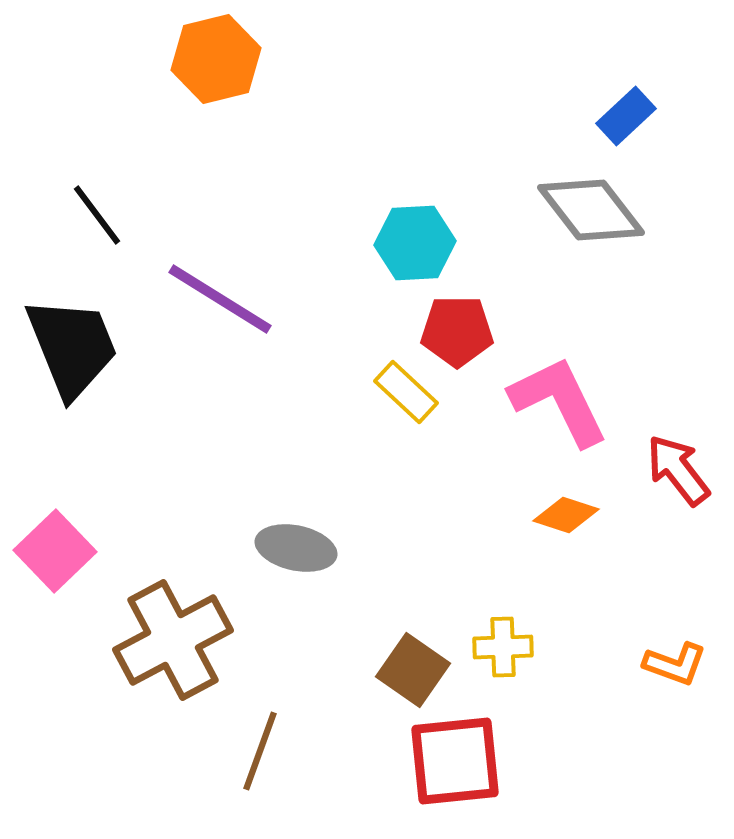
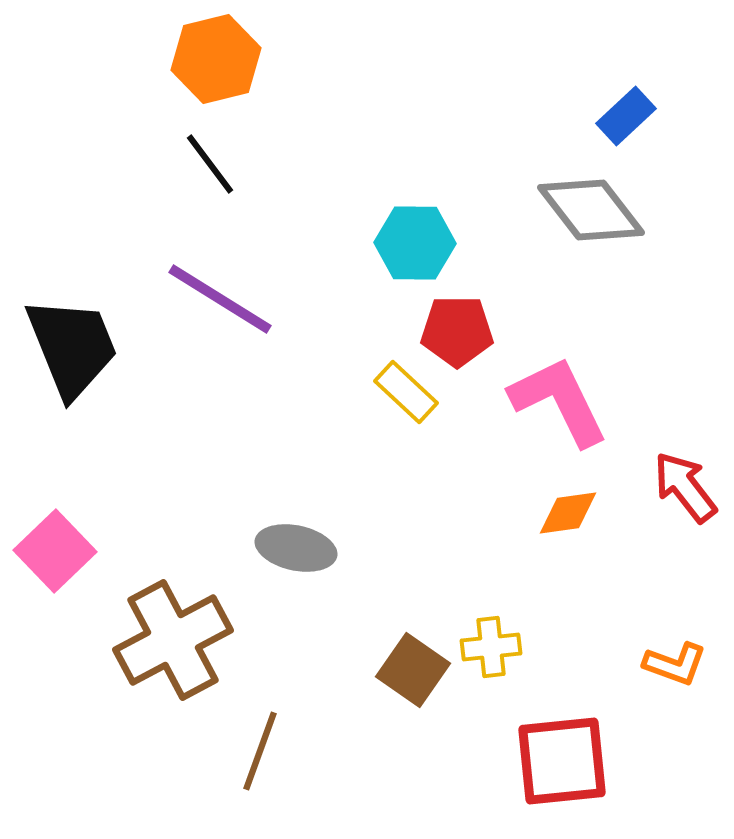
black line: moved 113 px right, 51 px up
cyan hexagon: rotated 4 degrees clockwise
red arrow: moved 7 px right, 17 px down
orange diamond: moved 2 px right, 2 px up; rotated 26 degrees counterclockwise
yellow cross: moved 12 px left; rotated 4 degrees counterclockwise
red square: moved 107 px right
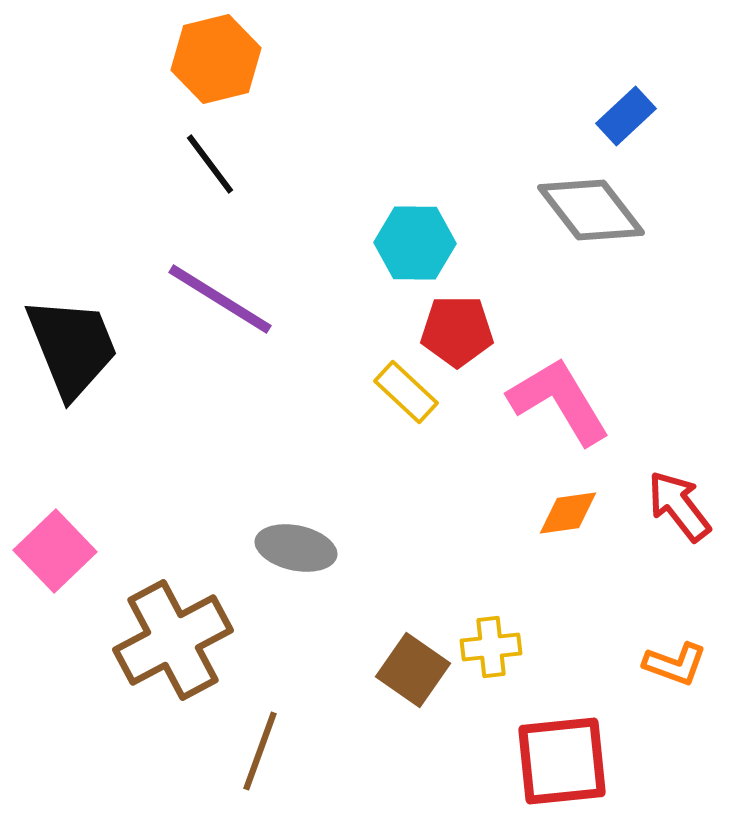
pink L-shape: rotated 5 degrees counterclockwise
red arrow: moved 6 px left, 19 px down
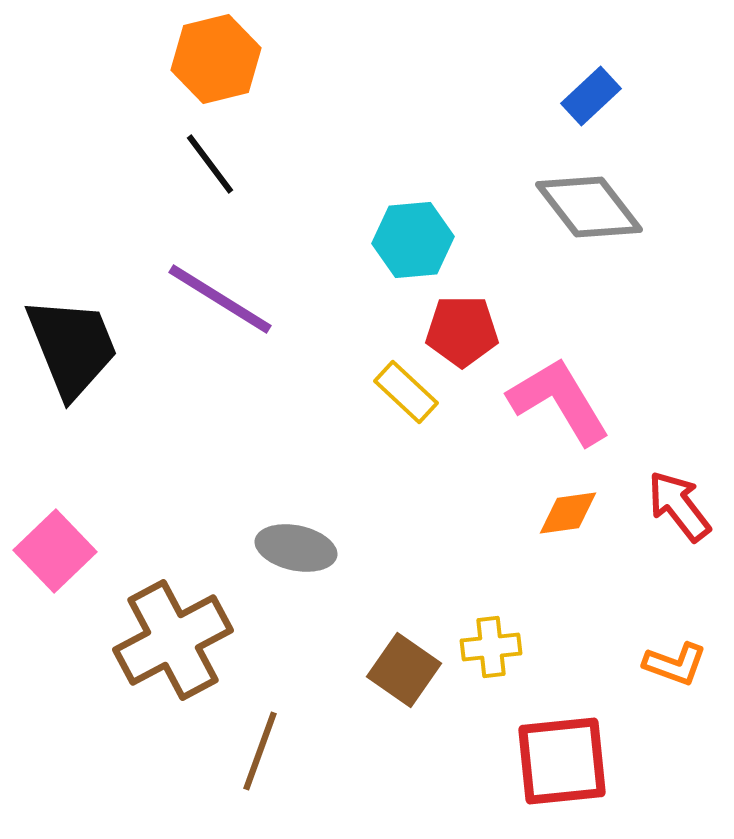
blue rectangle: moved 35 px left, 20 px up
gray diamond: moved 2 px left, 3 px up
cyan hexagon: moved 2 px left, 3 px up; rotated 6 degrees counterclockwise
red pentagon: moved 5 px right
brown square: moved 9 px left
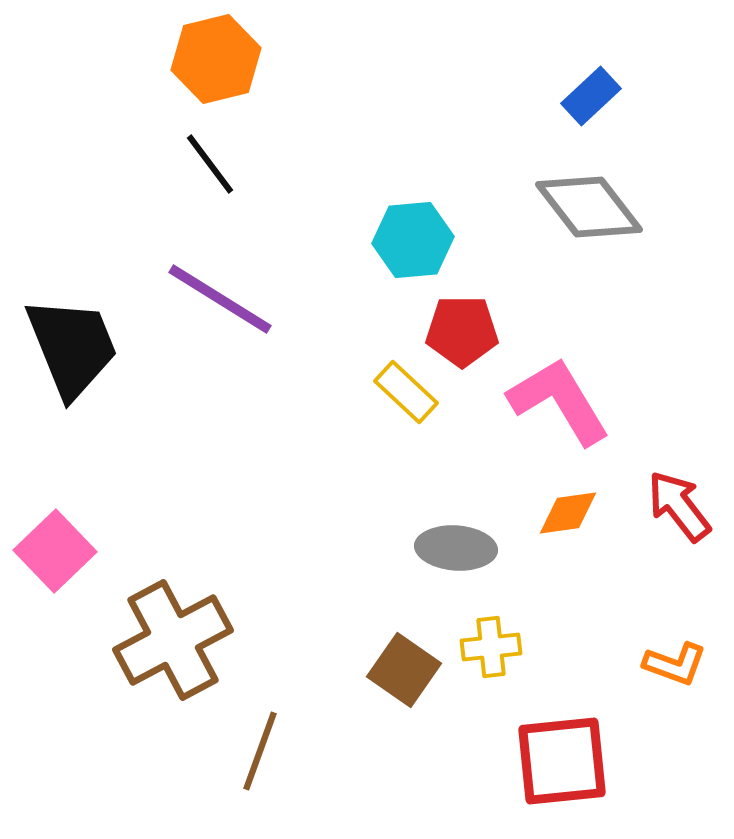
gray ellipse: moved 160 px right; rotated 8 degrees counterclockwise
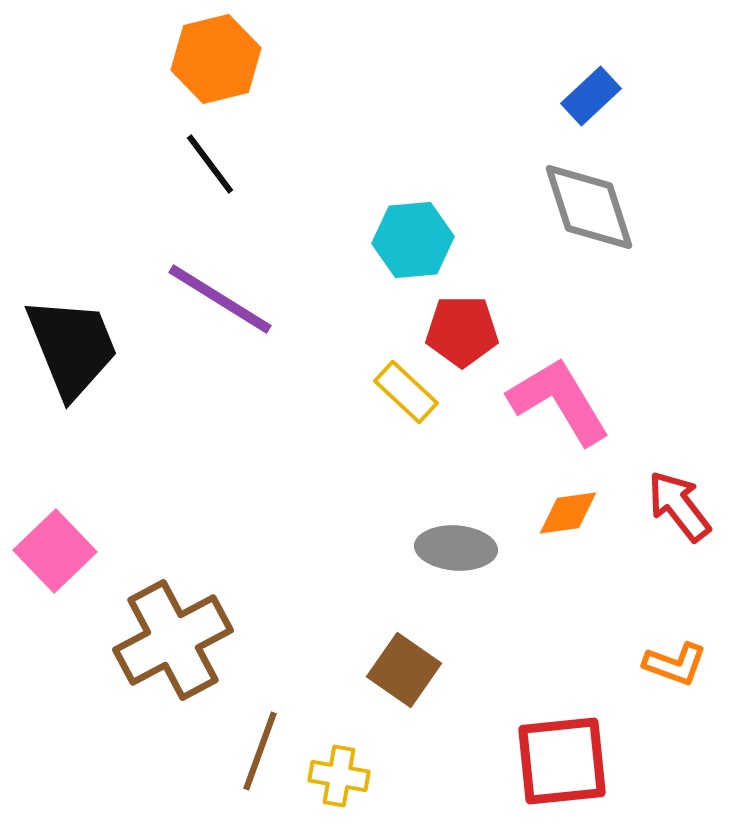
gray diamond: rotated 20 degrees clockwise
yellow cross: moved 152 px left, 129 px down; rotated 16 degrees clockwise
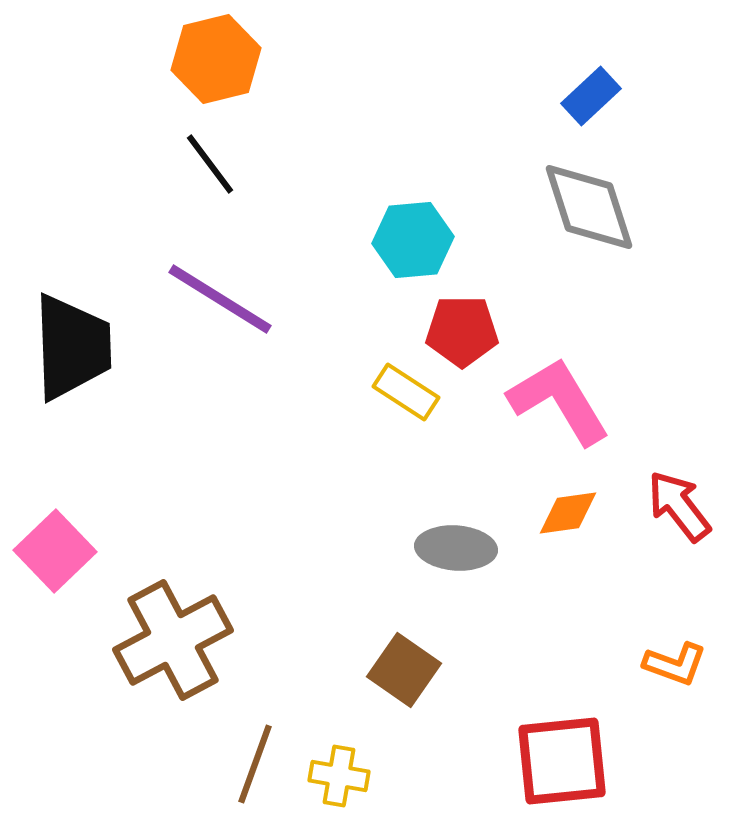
black trapezoid: rotated 20 degrees clockwise
yellow rectangle: rotated 10 degrees counterclockwise
brown line: moved 5 px left, 13 px down
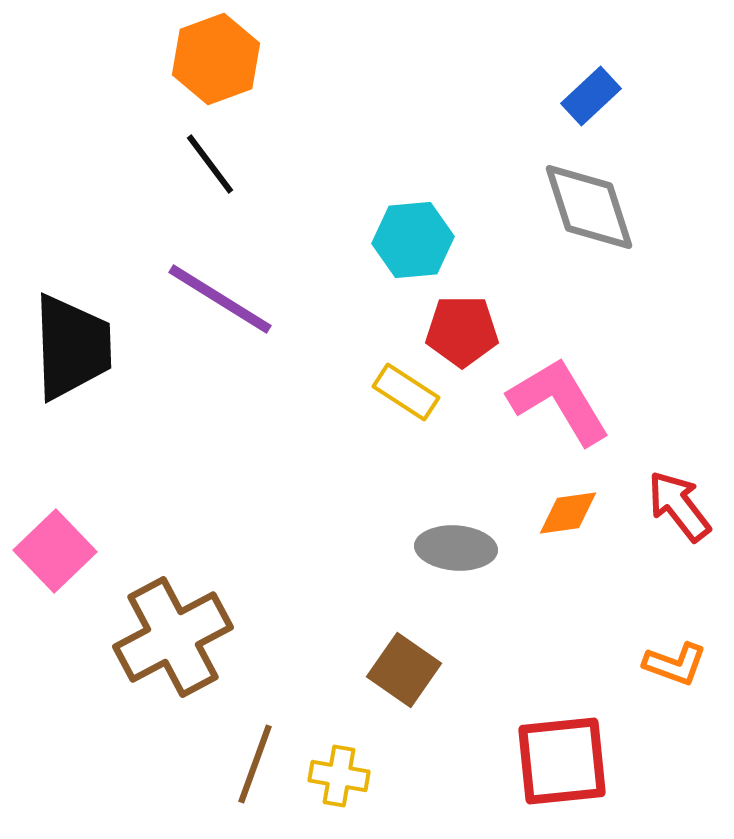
orange hexagon: rotated 6 degrees counterclockwise
brown cross: moved 3 px up
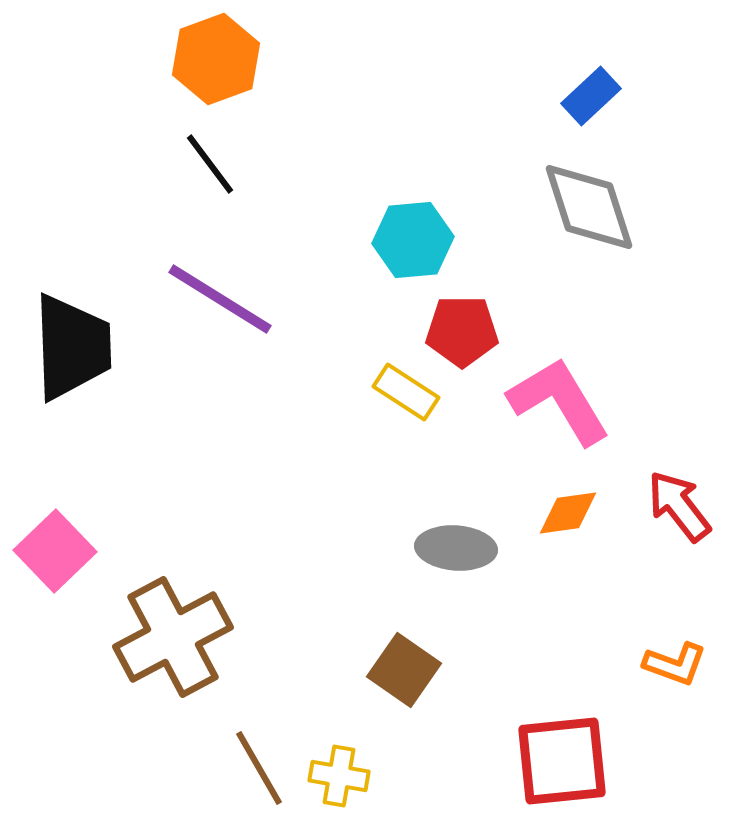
brown line: moved 4 px right, 4 px down; rotated 50 degrees counterclockwise
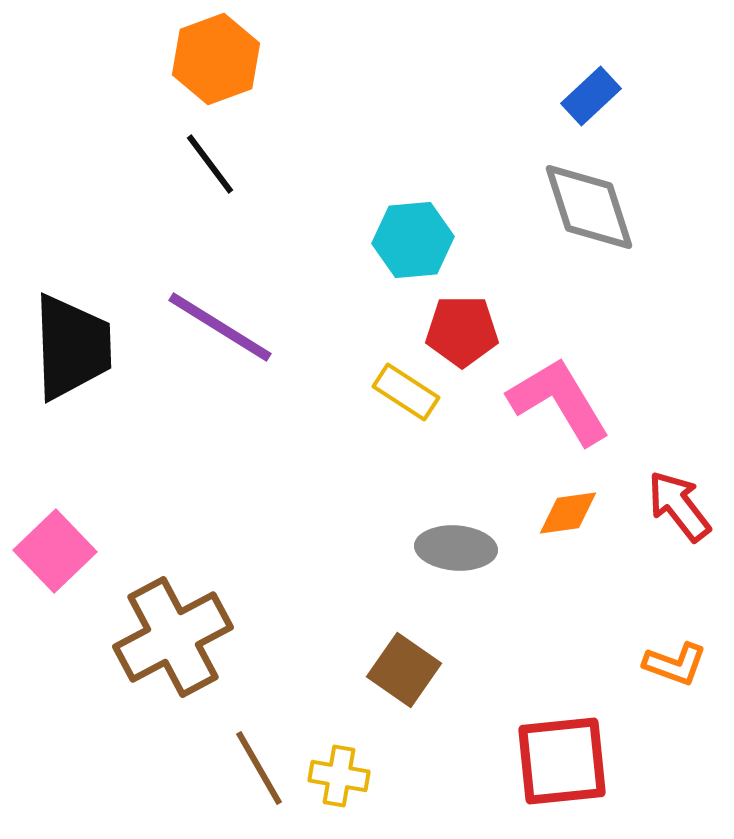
purple line: moved 28 px down
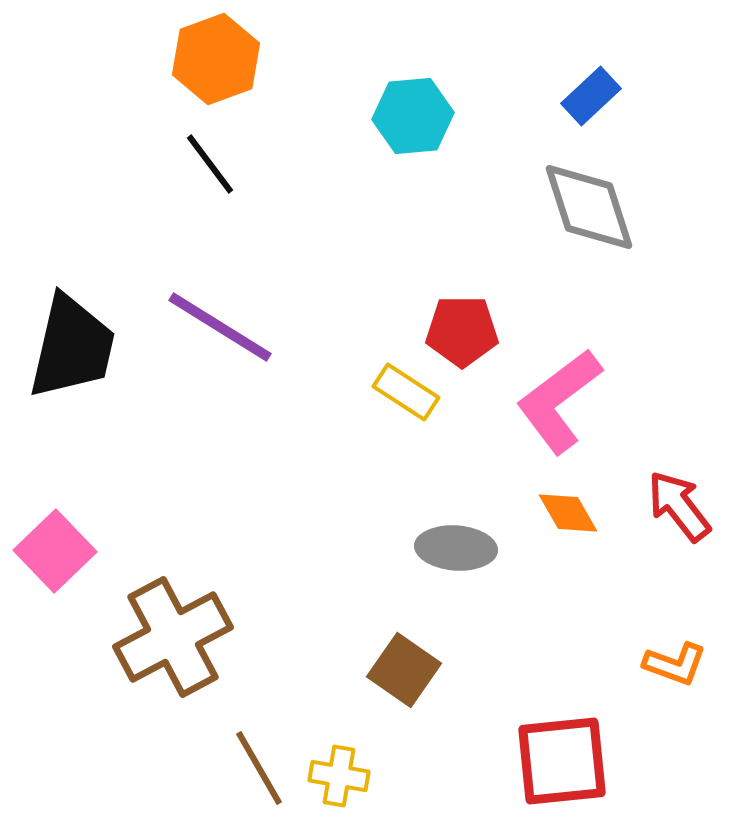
cyan hexagon: moved 124 px up
black trapezoid: rotated 15 degrees clockwise
pink L-shape: rotated 96 degrees counterclockwise
orange diamond: rotated 68 degrees clockwise
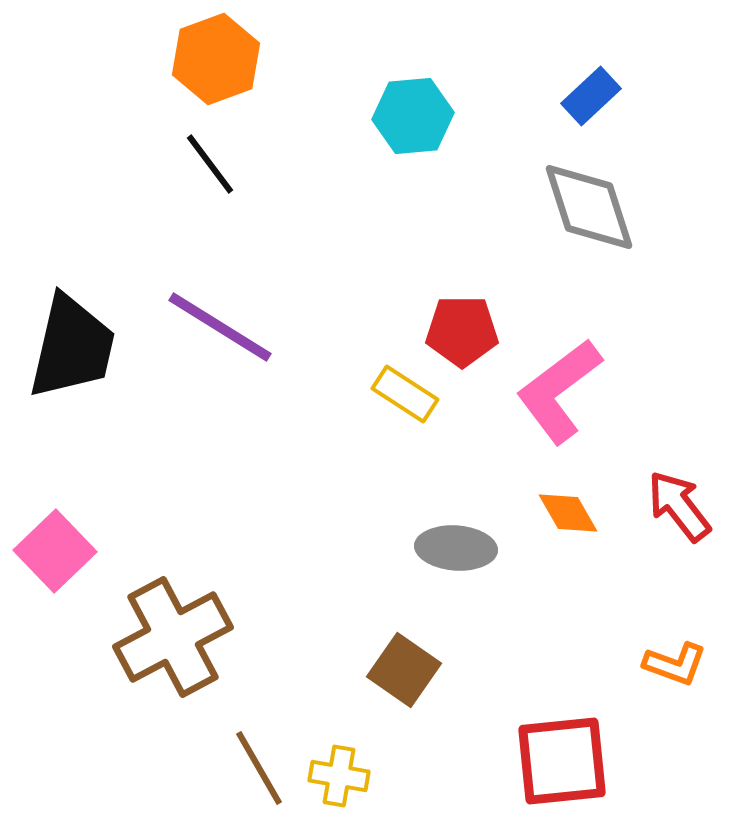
yellow rectangle: moved 1 px left, 2 px down
pink L-shape: moved 10 px up
